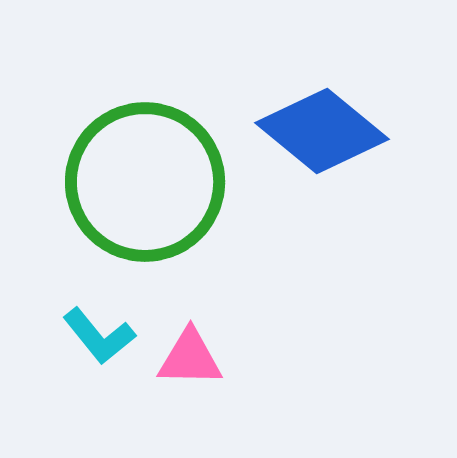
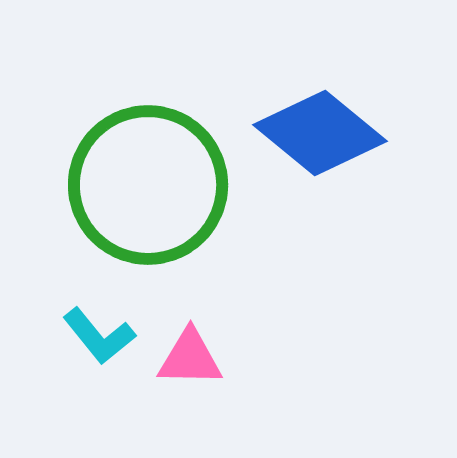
blue diamond: moved 2 px left, 2 px down
green circle: moved 3 px right, 3 px down
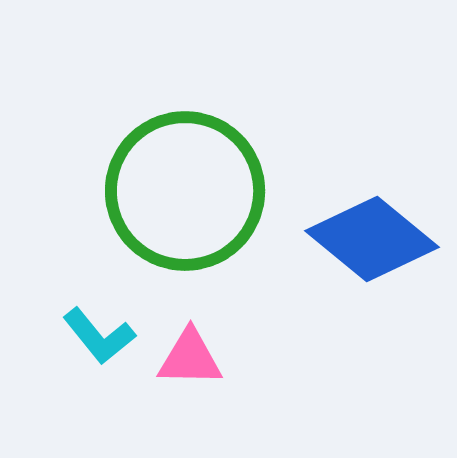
blue diamond: moved 52 px right, 106 px down
green circle: moved 37 px right, 6 px down
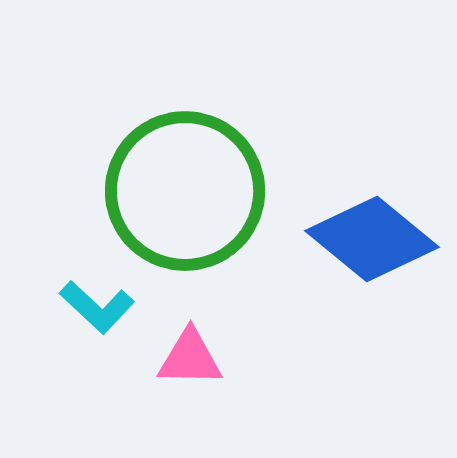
cyan L-shape: moved 2 px left, 29 px up; rotated 8 degrees counterclockwise
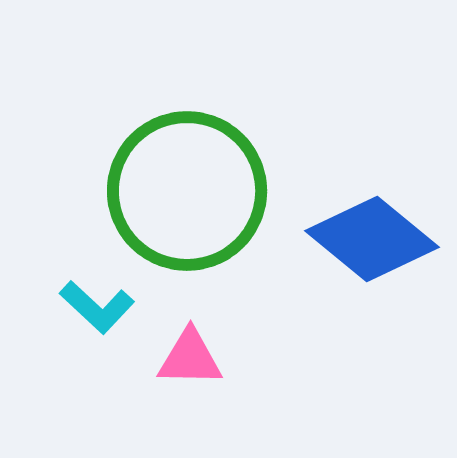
green circle: moved 2 px right
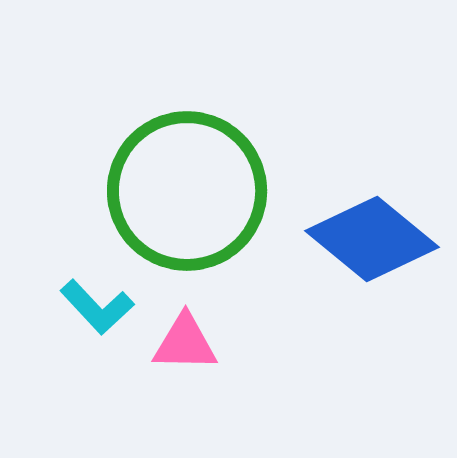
cyan L-shape: rotated 4 degrees clockwise
pink triangle: moved 5 px left, 15 px up
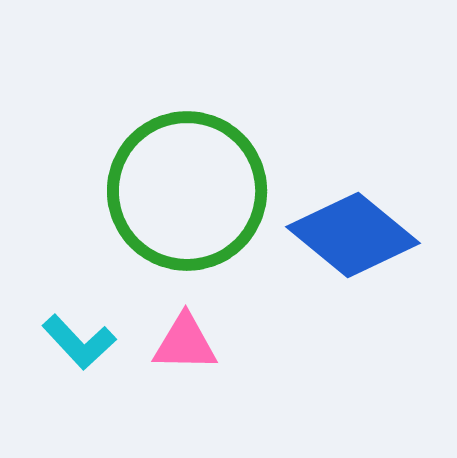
blue diamond: moved 19 px left, 4 px up
cyan L-shape: moved 18 px left, 35 px down
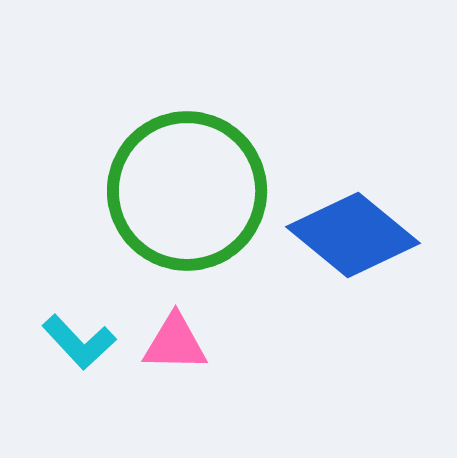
pink triangle: moved 10 px left
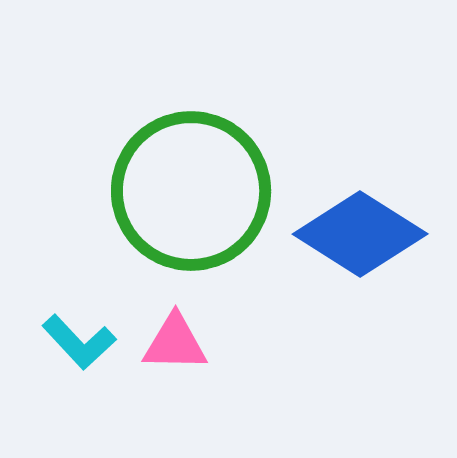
green circle: moved 4 px right
blue diamond: moved 7 px right, 1 px up; rotated 7 degrees counterclockwise
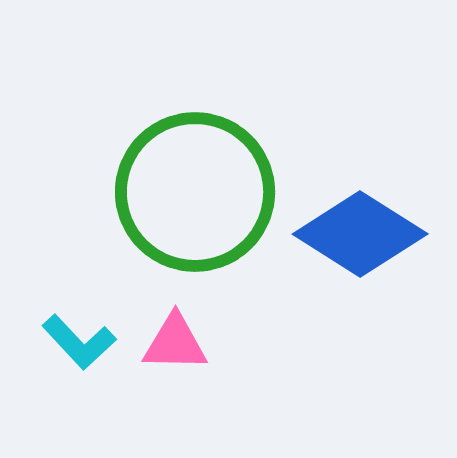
green circle: moved 4 px right, 1 px down
